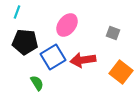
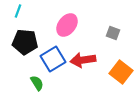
cyan line: moved 1 px right, 1 px up
blue square: moved 2 px down
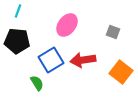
gray square: moved 1 px up
black pentagon: moved 8 px left, 1 px up
blue square: moved 2 px left, 1 px down
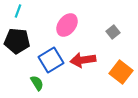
gray square: rotated 32 degrees clockwise
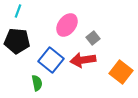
gray square: moved 20 px left, 6 px down
blue square: rotated 20 degrees counterclockwise
green semicircle: rotated 21 degrees clockwise
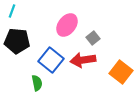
cyan line: moved 6 px left
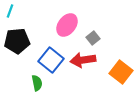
cyan line: moved 2 px left
black pentagon: rotated 10 degrees counterclockwise
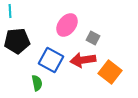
cyan line: rotated 24 degrees counterclockwise
gray square: rotated 24 degrees counterclockwise
blue square: rotated 10 degrees counterclockwise
orange square: moved 11 px left
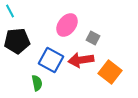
cyan line: rotated 24 degrees counterclockwise
red arrow: moved 2 px left
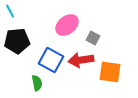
pink ellipse: rotated 15 degrees clockwise
orange square: rotated 30 degrees counterclockwise
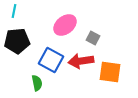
cyan line: moved 4 px right; rotated 40 degrees clockwise
pink ellipse: moved 2 px left
red arrow: moved 1 px down
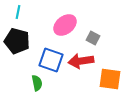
cyan line: moved 4 px right, 1 px down
black pentagon: rotated 20 degrees clockwise
blue square: rotated 10 degrees counterclockwise
orange square: moved 7 px down
